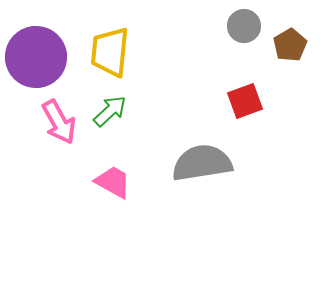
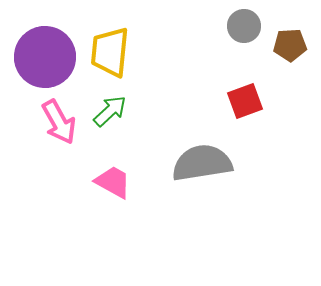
brown pentagon: rotated 28 degrees clockwise
purple circle: moved 9 px right
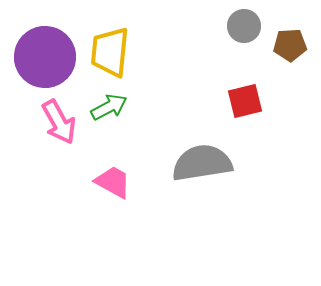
red square: rotated 6 degrees clockwise
green arrow: moved 1 px left, 4 px up; rotated 15 degrees clockwise
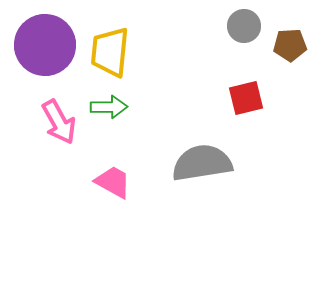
purple circle: moved 12 px up
red square: moved 1 px right, 3 px up
green arrow: rotated 27 degrees clockwise
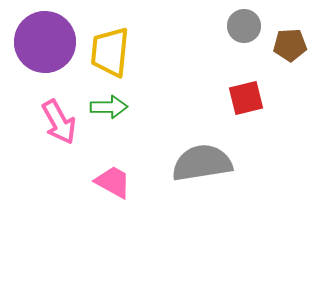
purple circle: moved 3 px up
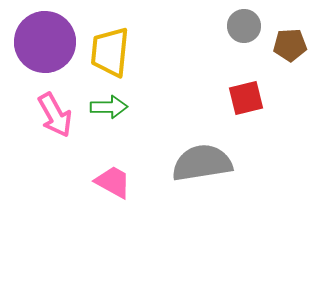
pink arrow: moved 4 px left, 7 px up
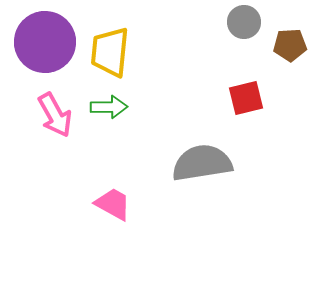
gray circle: moved 4 px up
pink trapezoid: moved 22 px down
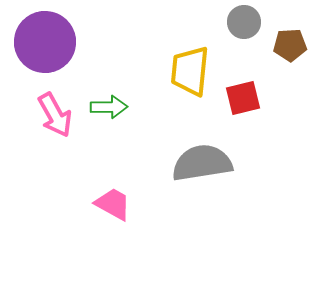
yellow trapezoid: moved 80 px right, 19 px down
red square: moved 3 px left
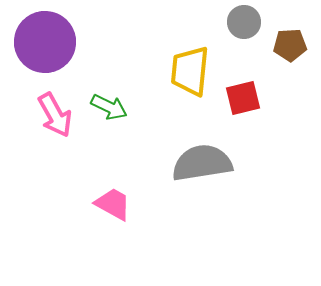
green arrow: rotated 27 degrees clockwise
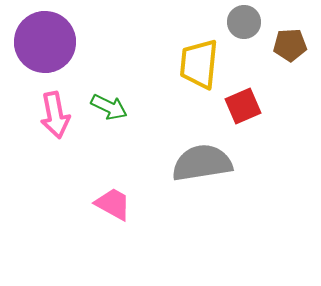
yellow trapezoid: moved 9 px right, 7 px up
red square: moved 8 px down; rotated 9 degrees counterclockwise
pink arrow: rotated 18 degrees clockwise
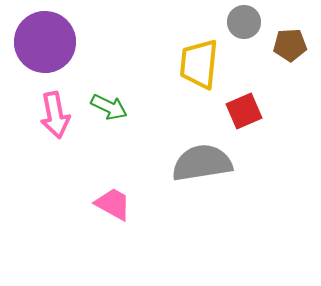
red square: moved 1 px right, 5 px down
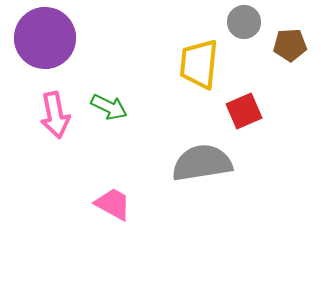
purple circle: moved 4 px up
